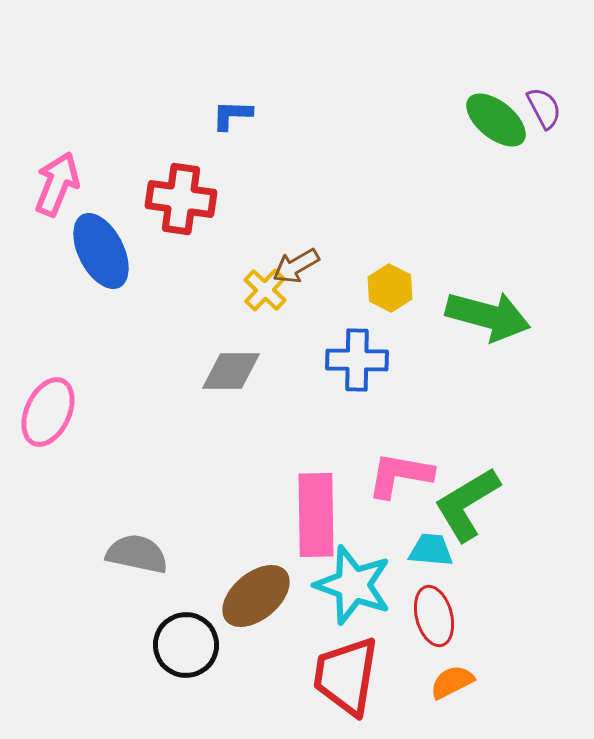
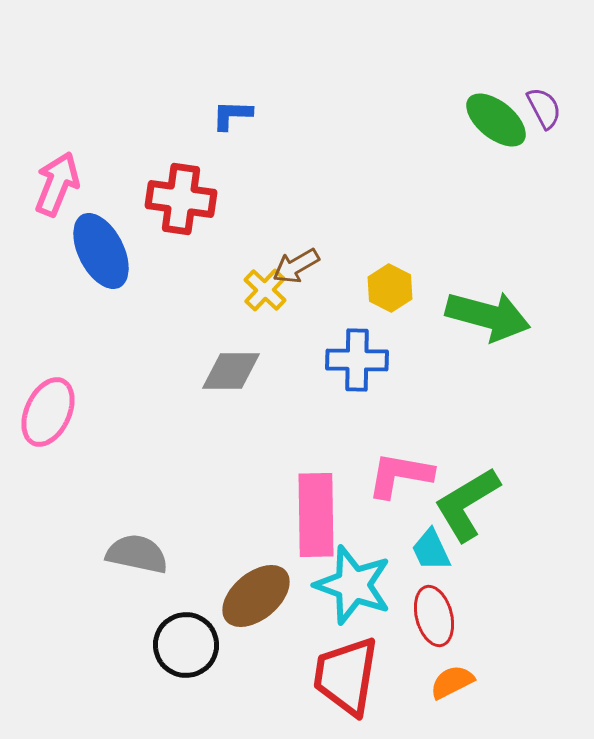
cyan trapezoid: rotated 120 degrees counterclockwise
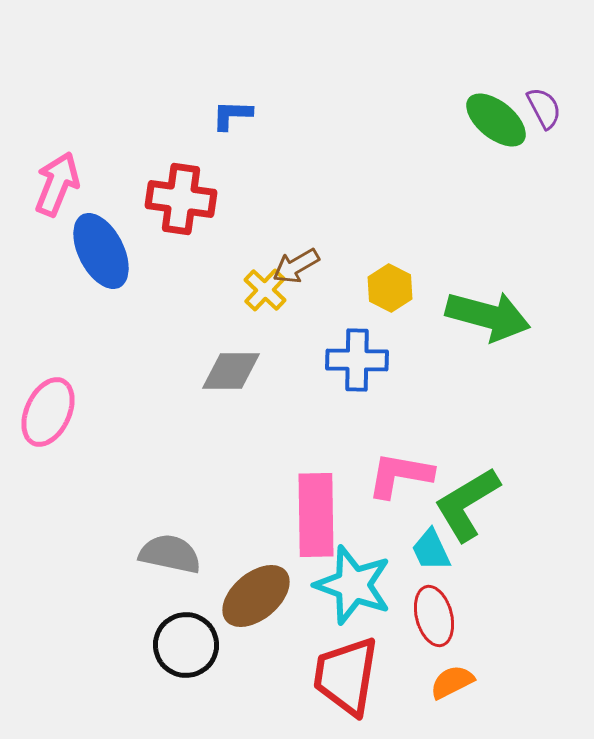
gray semicircle: moved 33 px right
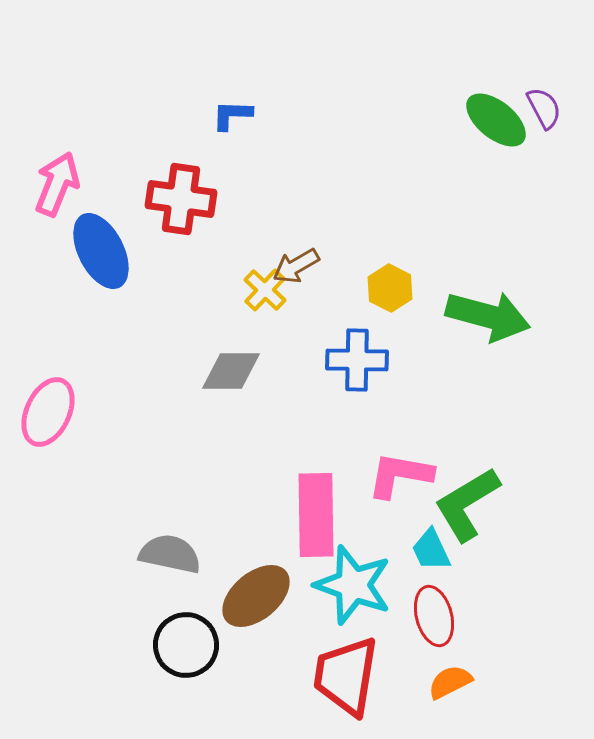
orange semicircle: moved 2 px left
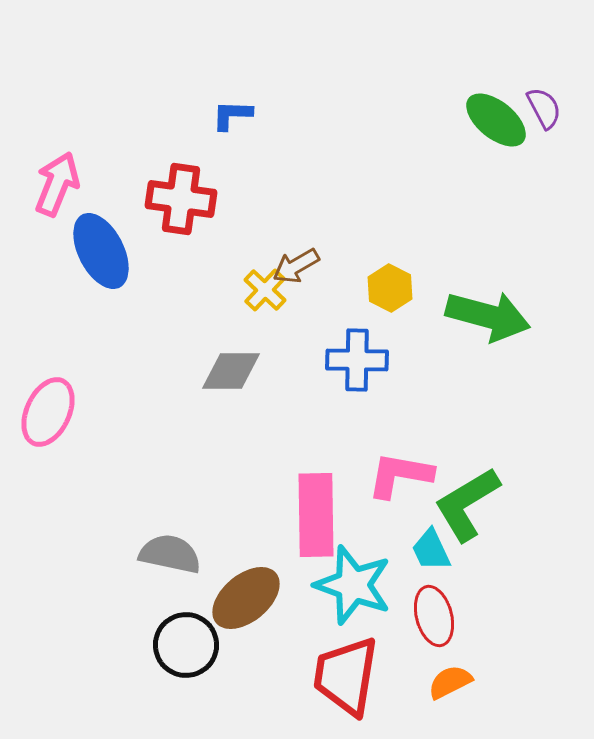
brown ellipse: moved 10 px left, 2 px down
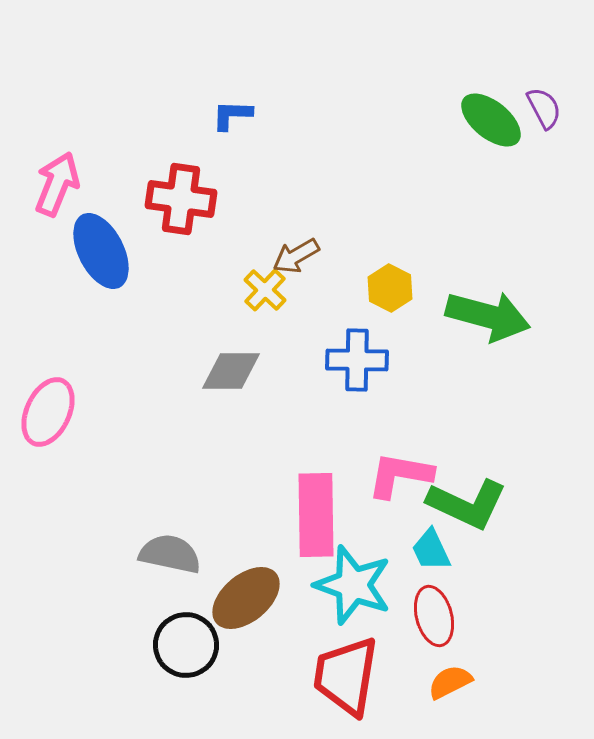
green ellipse: moved 5 px left
brown arrow: moved 10 px up
green L-shape: rotated 124 degrees counterclockwise
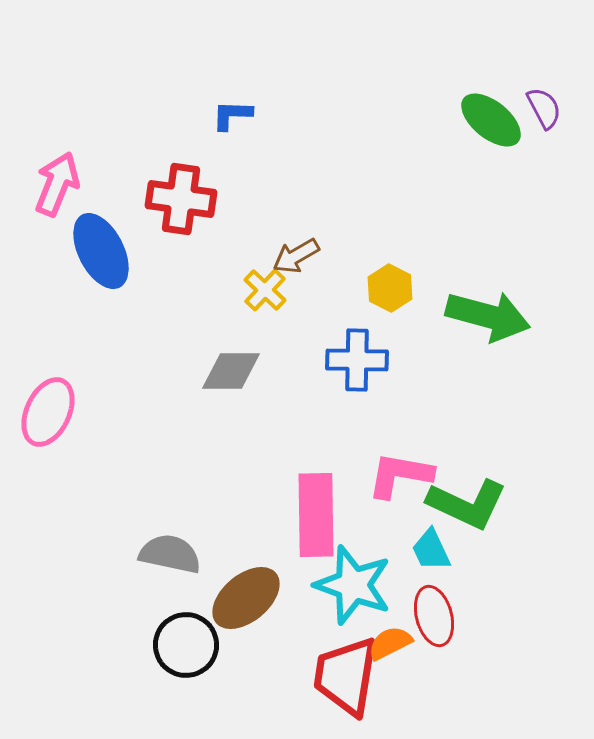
orange semicircle: moved 60 px left, 39 px up
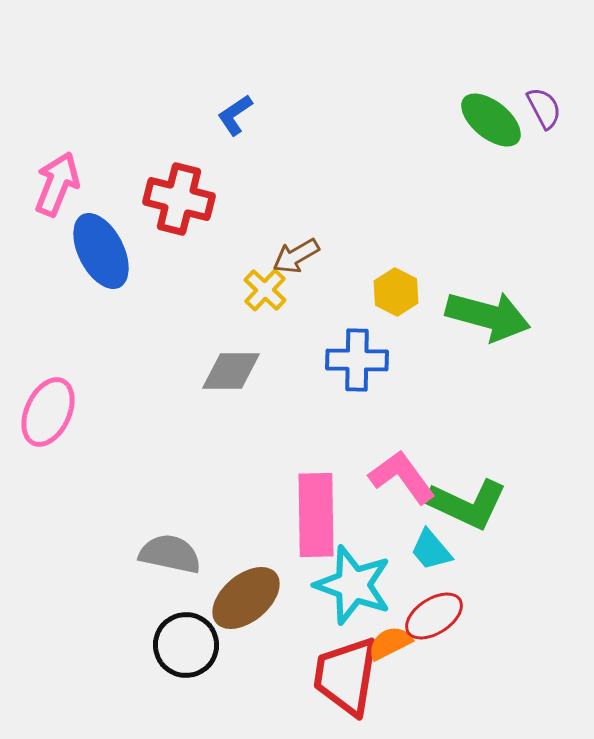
blue L-shape: moved 3 px right; rotated 36 degrees counterclockwise
red cross: moved 2 px left; rotated 6 degrees clockwise
yellow hexagon: moved 6 px right, 4 px down
pink L-shape: moved 2 px right, 2 px down; rotated 44 degrees clockwise
cyan trapezoid: rotated 15 degrees counterclockwise
red ellipse: rotated 72 degrees clockwise
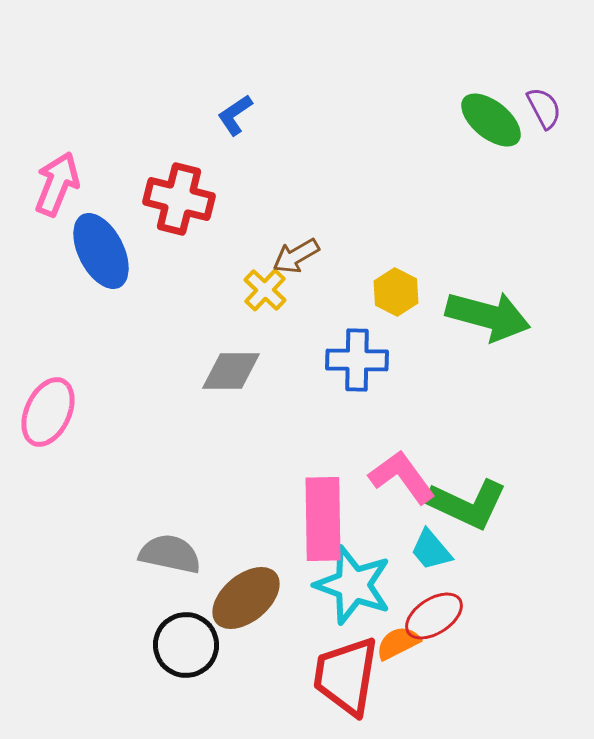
pink rectangle: moved 7 px right, 4 px down
orange semicircle: moved 8 px right
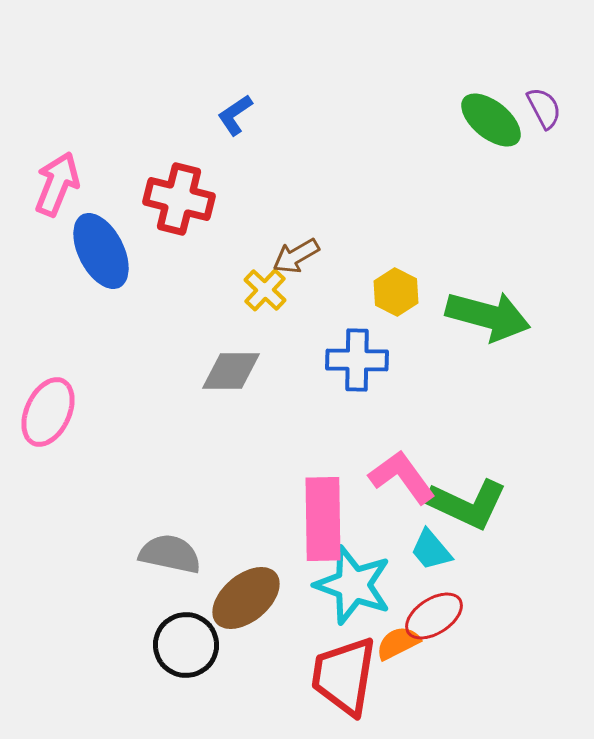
red trapezoid: moved 2 px left
